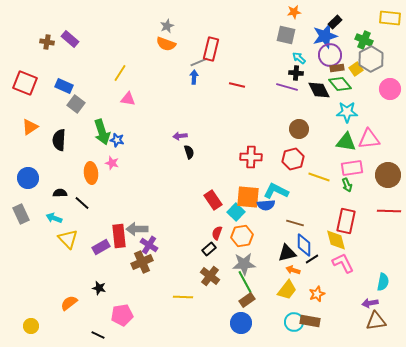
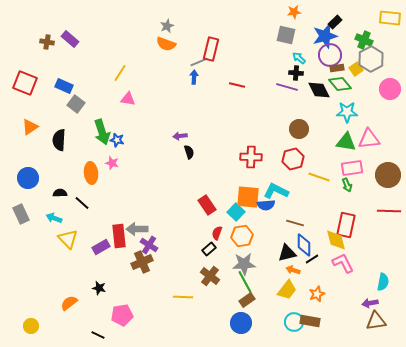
red rectangle at (213, 200): moved 6 px left, 5 px down
red rectangle at (346, 221): moved 4 px down
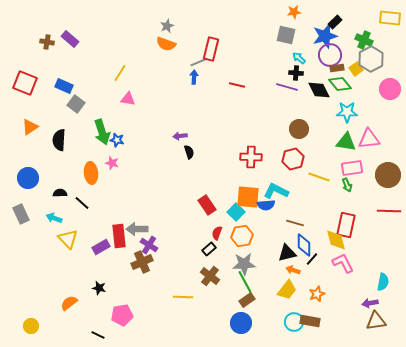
black line at (312, 259): rotated 16 degrees counterclockwise
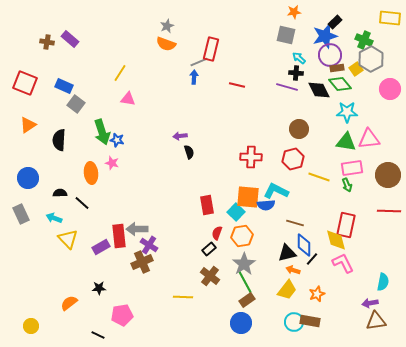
orange triangle at (30, 127): moved 2 px left, 2 px up
red rectangle at (207, 205): rotated 24 degrees clockwise
gray star at (244, 264): rotated 30 degrees counterclockwise
black star at (99, 288): rotated 16 degrees counterclockwise
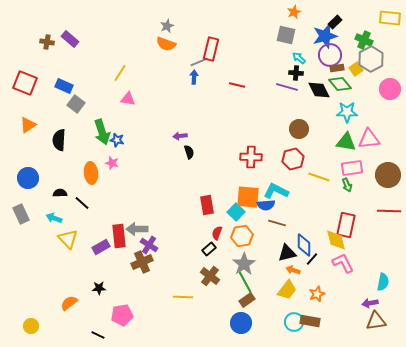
orange star at (294, 12): rotated 16 degrees counterclockwise
brown line at (295, 223): moved 18 px left
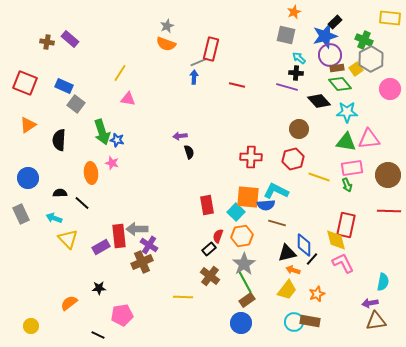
black diamond at (319, 90): moved 11 px down; rotated 15 degrees counterclockwise
red semicircle at (217, 233): moved 1 px right, 3 px down
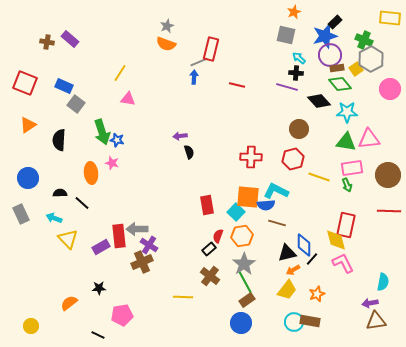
orange arrow at (293, 270): rotated 48 degrees counterclockwise
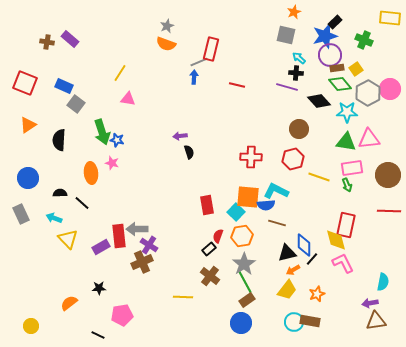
gray hexagon at (371, 59): moved 3 px left, 34 px down
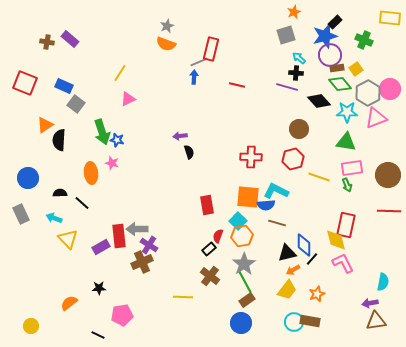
gray square at (286, 35): rotated 30 degrees counterclockwise
pink triangle at (128, 99): rotated 35 degrees counterclockwise
orange triangle at (28, 125): moved 17 px right
pink triangle at (369, 139): moved 7 px right, 21 px up; rotated 15 degrees counterclockwise
cyan square at (236, 212): moved 2 px right, 9 px down
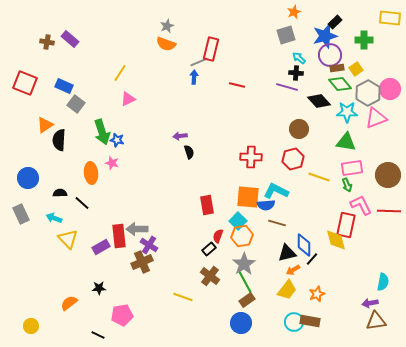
green cross at (364, 40): rotated 24 degrees counterclockwise
pink L-shape at (343, 263): moved 18 px right, 58 px up
yellow line at (183, 297): rotated 18 degrees clockwise
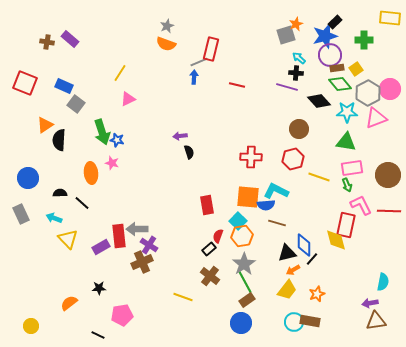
orange star at (294, 12): moved 2 px right, 12 px down
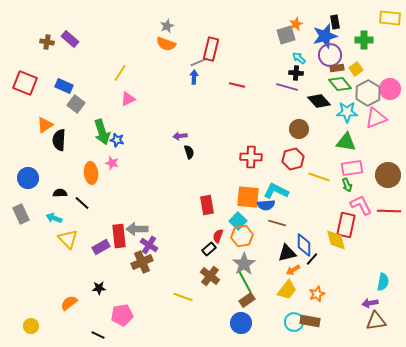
black rectangle at (335, 22): rotated 56 degrees counterclockwise
